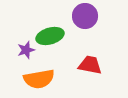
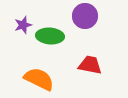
green ellipse: rotated 20 degrees clockwise
purple star: moved 3 px left, 25 px up
orange semicircle: rotated 144 degrees counterclockwise
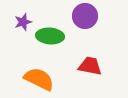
purple star: moved 3 px up
red trapezoid: moved 1 px down
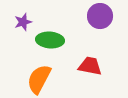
purple circle: moved 15 px right
green ellipse: moved 4 px down
orange semicircle: rotated 88 degrees counterclockwise
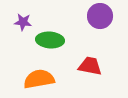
purple star: rotated 24 degrees clockwise
orange semicircle: rotated 52 degrees clockwise
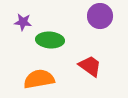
red trapezoid: rotated 25 degrees clockwise
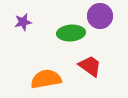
purple star: rotated 18 degrees counterclockwise
green ellipse: moved 21 px right, 7 px up; rotated 8 degrees counterclockwise
orange semicircle: moved 7 px right
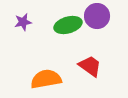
purple circle: moved 3 px left
green ellipse: moved 3 px left, 8 px up; rotated 12 degrees counterclockwise
